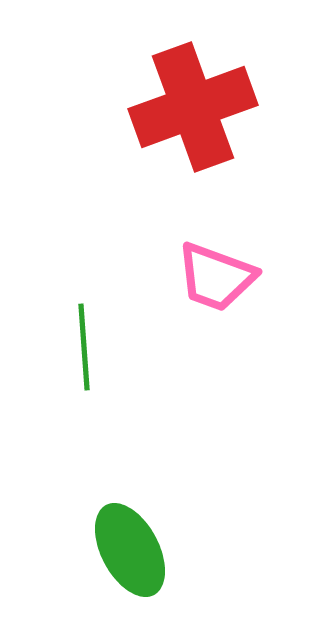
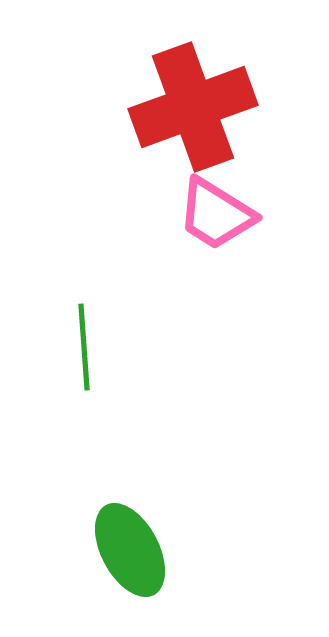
pink trapezoid: moved 63 px up; rotated 12 degrees clockwise
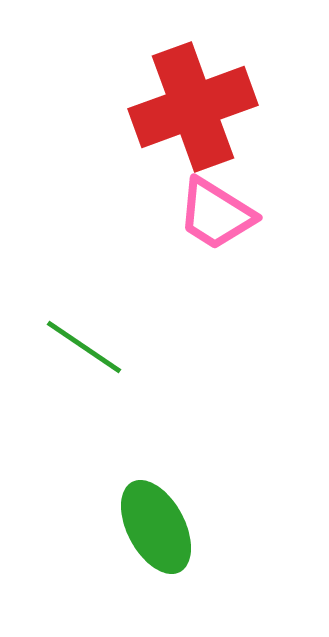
green line: rotated 52 degrees counterclockwise
green ellipse: moved 26 px right, 23 px up
